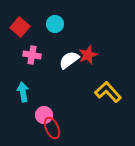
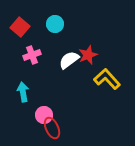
pink cross: rotated 30 degrees counterclockwise
yellow L-shape: moved 1 px left, 13 px up
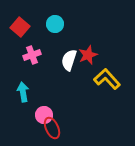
white semicircle: rotated 35 degrees counterclockwise
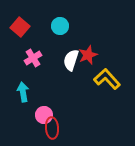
cyan circle: moved 5 px right, 2 px down
pink cross: moved 1 px right, 3 px down; rotated 12 degrees counterclockwise
white semicircle: moved 2 px right
red ellipse: rotated 20 degrees clockwise
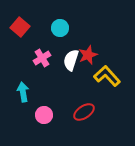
cyan circle: moved 2 px down
pink cross: moved 9 px right
yellow L-shape: moved 3 px up
red ellipse: moved 32 px right, 16 px up; rotated 60 degrees clockwise
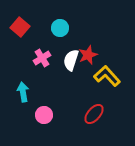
red ellipse: moved 10 px right, 2 px down; rotated 15 degrees counterclockwise
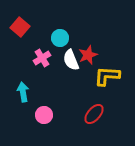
cyan circle: moved 10 px down
white semicircle: rotated 40 degrees counterclockwise
yellow L-shape: rotated 44 degrees counterclockwise
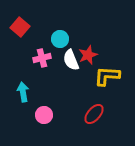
cyan circle: moved 1 px down
pink cross: rotated 18 degrees clockwise
